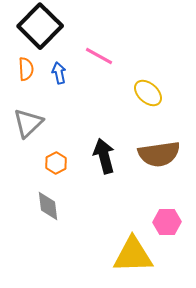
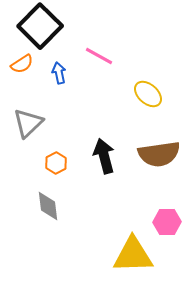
orange semicircle: moved 4 px left, 5 px up; rotated 60 degrees clockwise
yellow ellipse: moved 1 px down
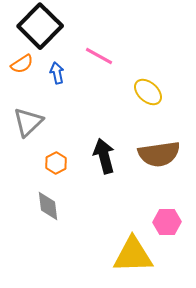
blue arrow: moved 2 px left
yellow ellipse: moved 2 px up
gray triangle: moved 1 px up
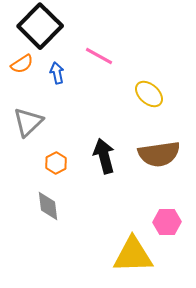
yellow ellipse: moved 1 px right, 2 px down
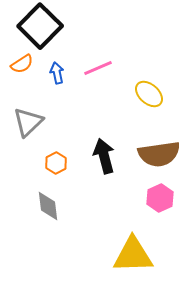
pink line: moved 1 px left, 12 px down; rotated 52 degrees counterclockwise
pink hexagon: moved 7 px left, 24 px up; rotated 24 degrees counterclockwise
